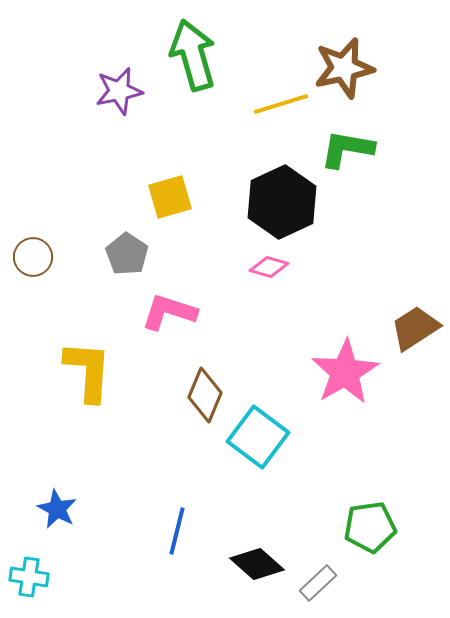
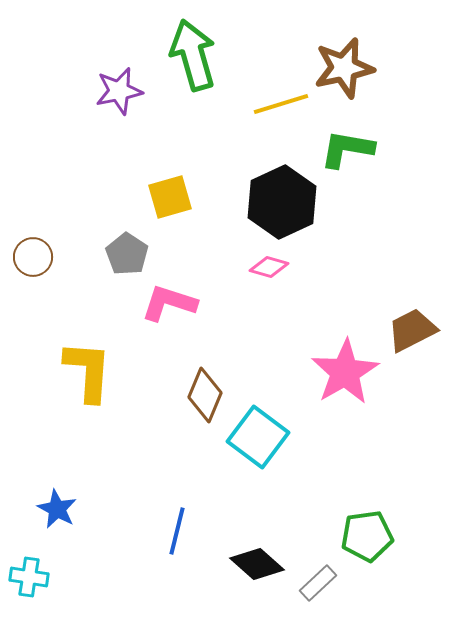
pink L-shape: moved 9 px up
brown trapezoid: moved 3 px left, 2 px down; rotated 6 degrees clockwise
green pentagon: moved 3 px left, 9 px down
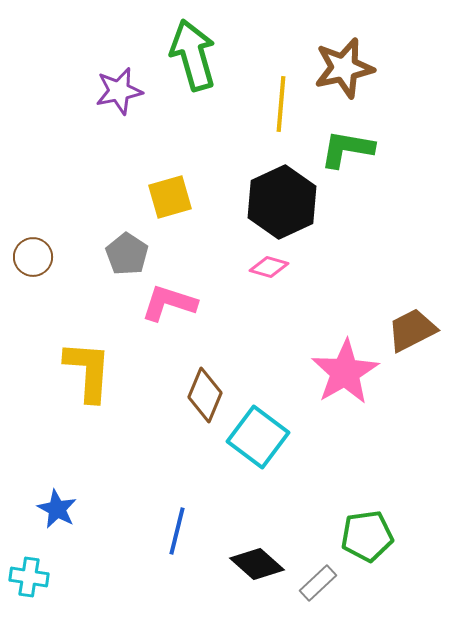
yellow line: rotated 68 degrees counterclockwise
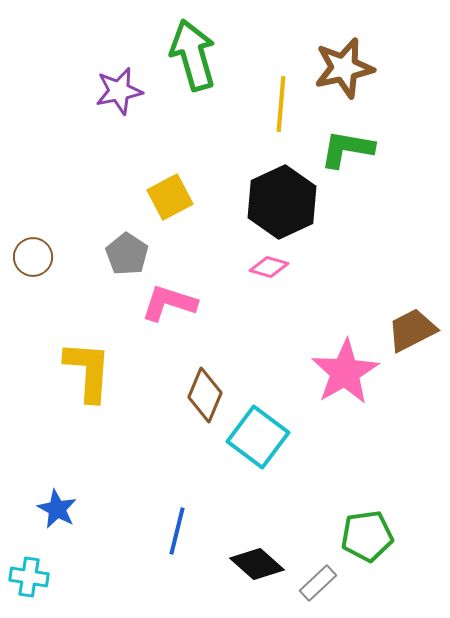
yellow square: rotated 12 degrees counterclockwise
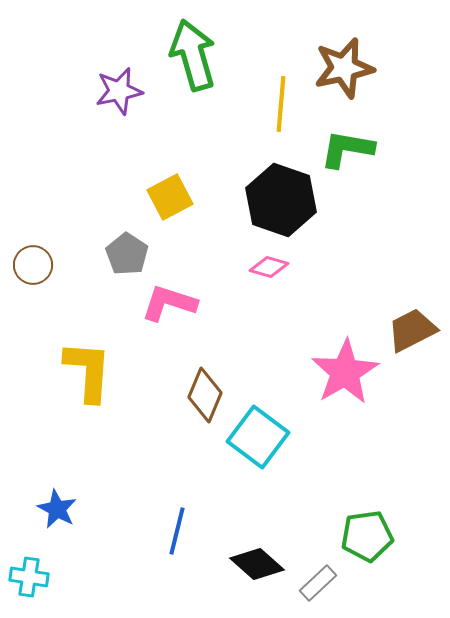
black hexagon: moved 1 px left, 2 px up; rotated 16 degrees counterclockwise
brown circle: moved 8 px down
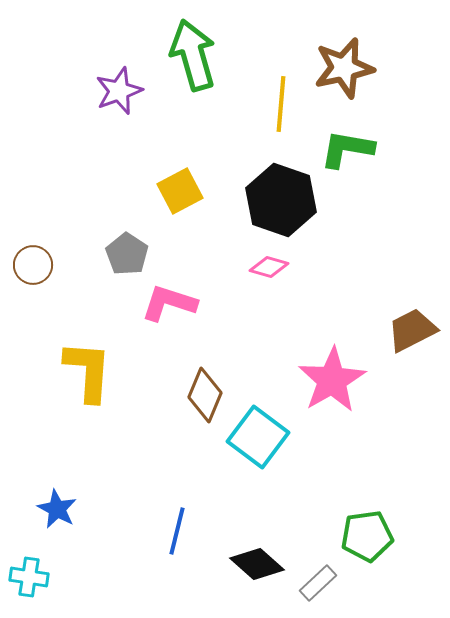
purple star: rotated 9 degrees counterclockwise
yellow square: moved 10 px right, 6 px up
pink star: moved 13 px left, 8 px down
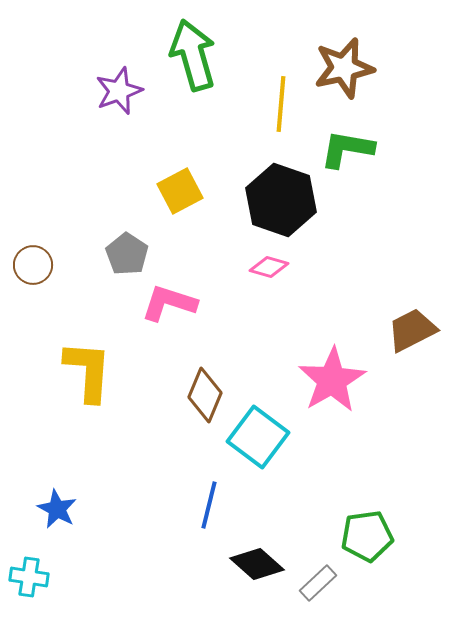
blue line: moved 32 px right, 26 px up
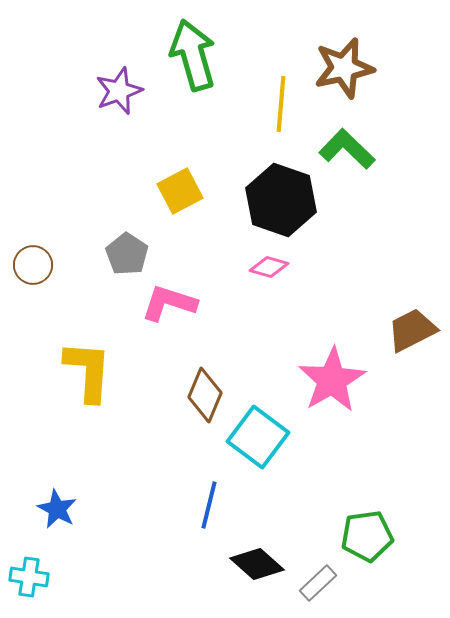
green L-shape: rotated 34 degrees clockwise
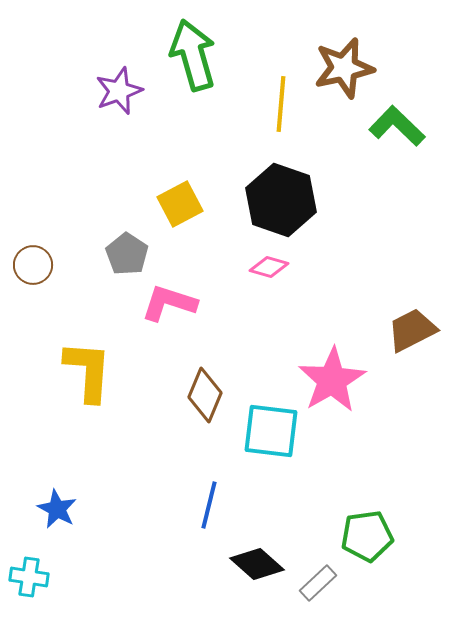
green L-shape: moved 50 px right, 23 px up
yellow square: moved 13 px down
cyan square: moved 13 px right, 6 px up; rotated 30 degrees counterclockwise
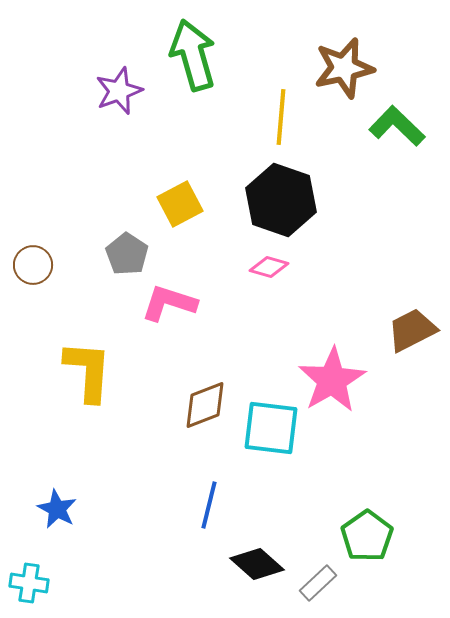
yellow line: moved 13 px down
brown diamond: moved 10 px down; rotated 46 degrees clockwise
cyan square: moved 3 px up
green pentagon: rotated 27 degrees counterclockwise
cyan cross: moved 6 px down
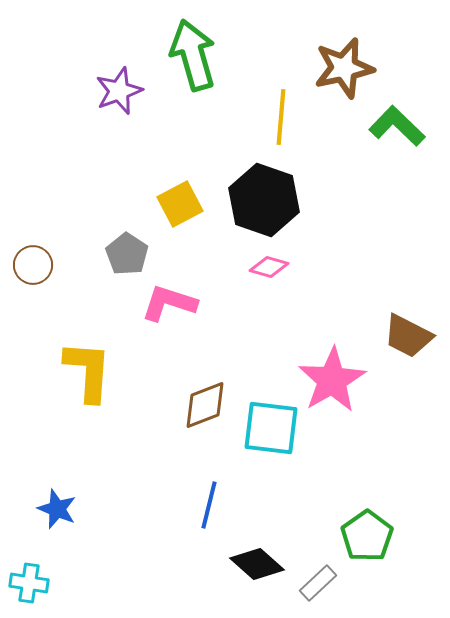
black hexagon: moved 17 px left
brown trapezoid: moved 4 px left, 6 px down; rotated 126 degrees counterclockwise
blue star: rotated 6 degrees counterclockwise
